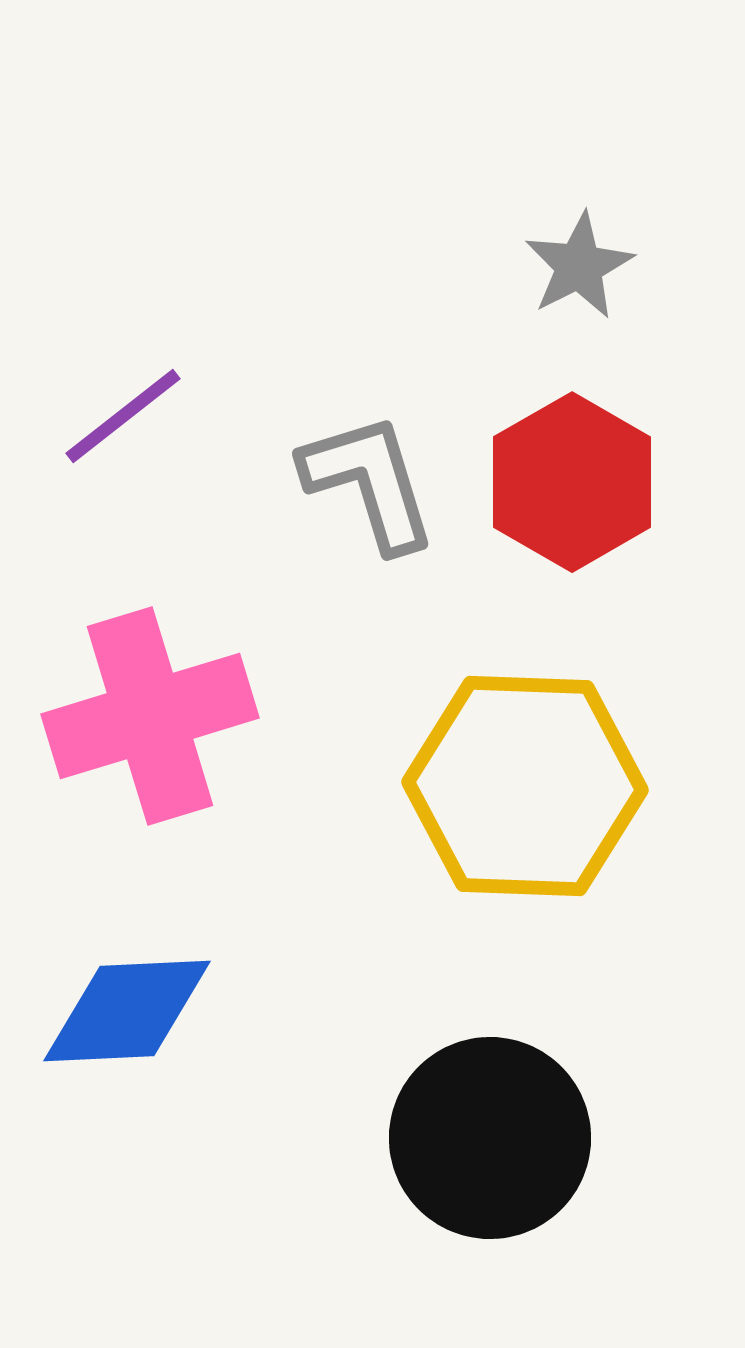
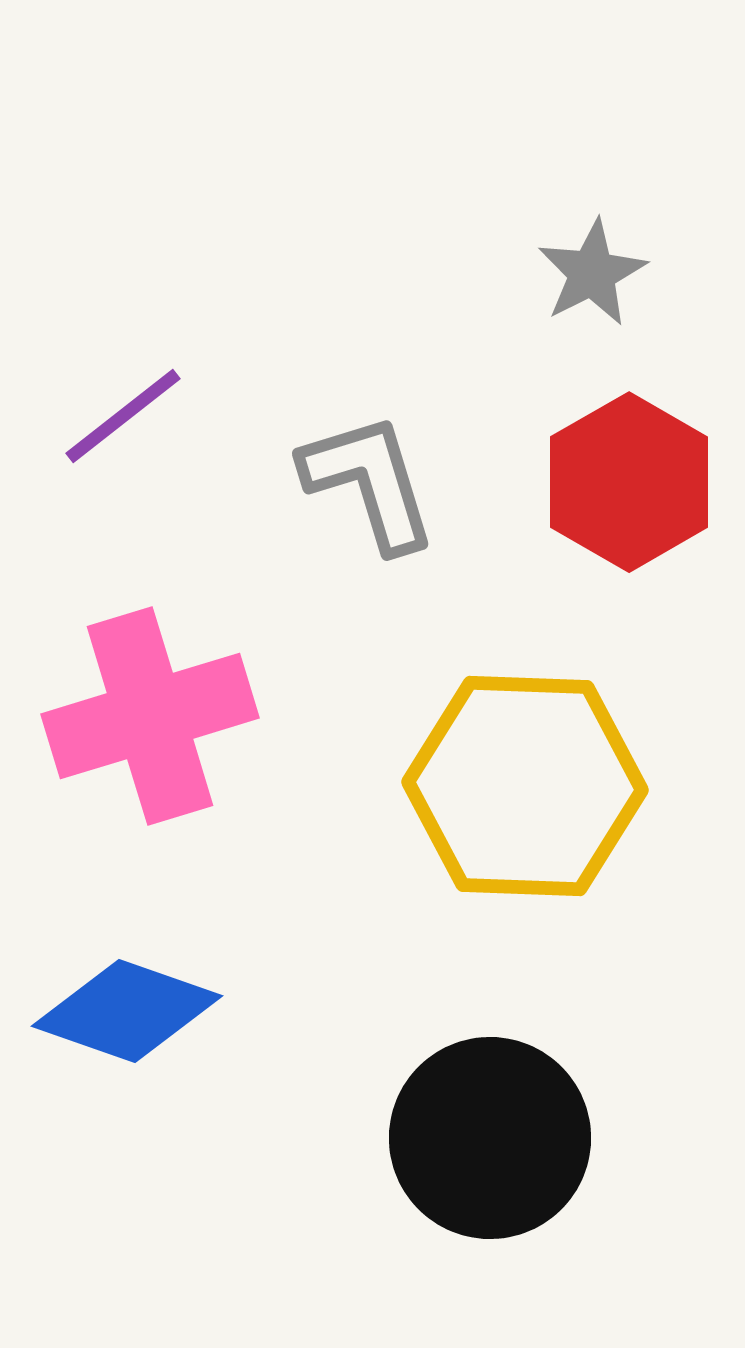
gray star: moved 13 px right, 7 px down
red hexagon: moved 57 px right
blue diamond: rotated 22 degrees clockwise
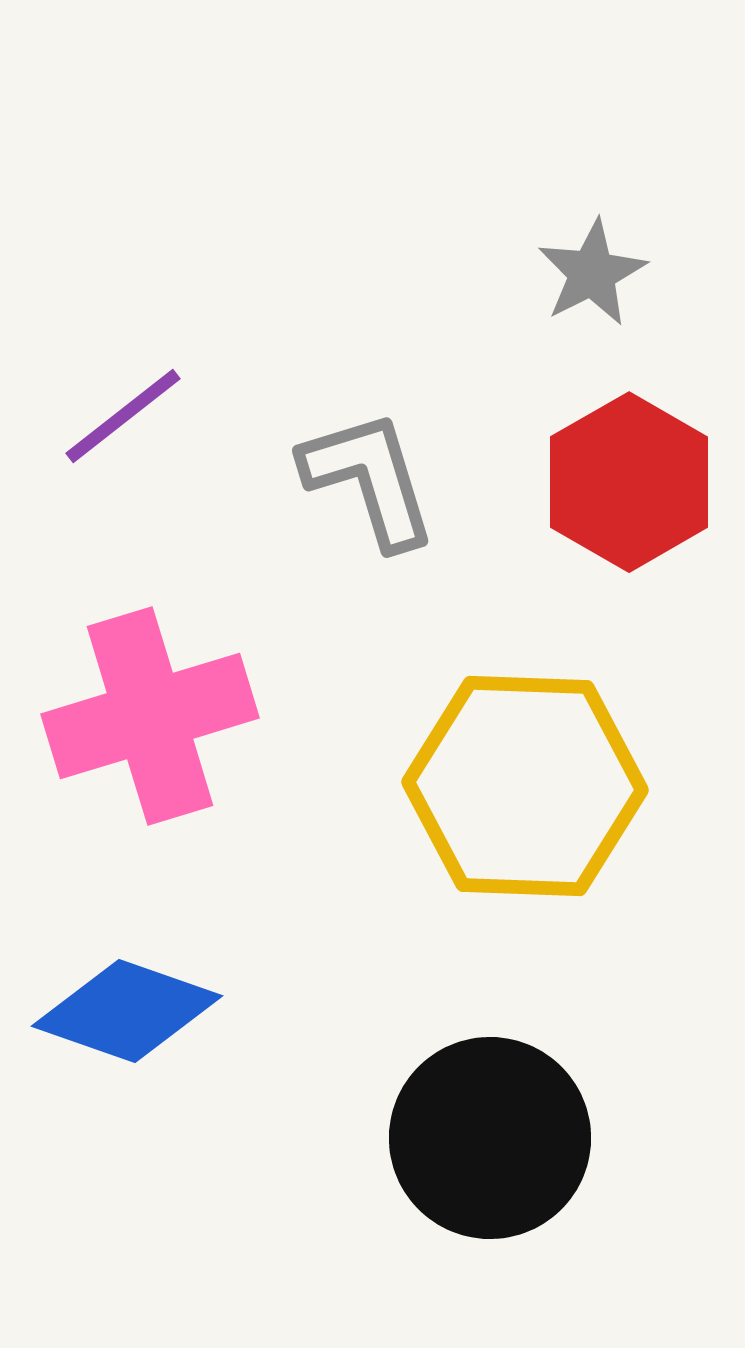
gray L-shape: moved 3 px up
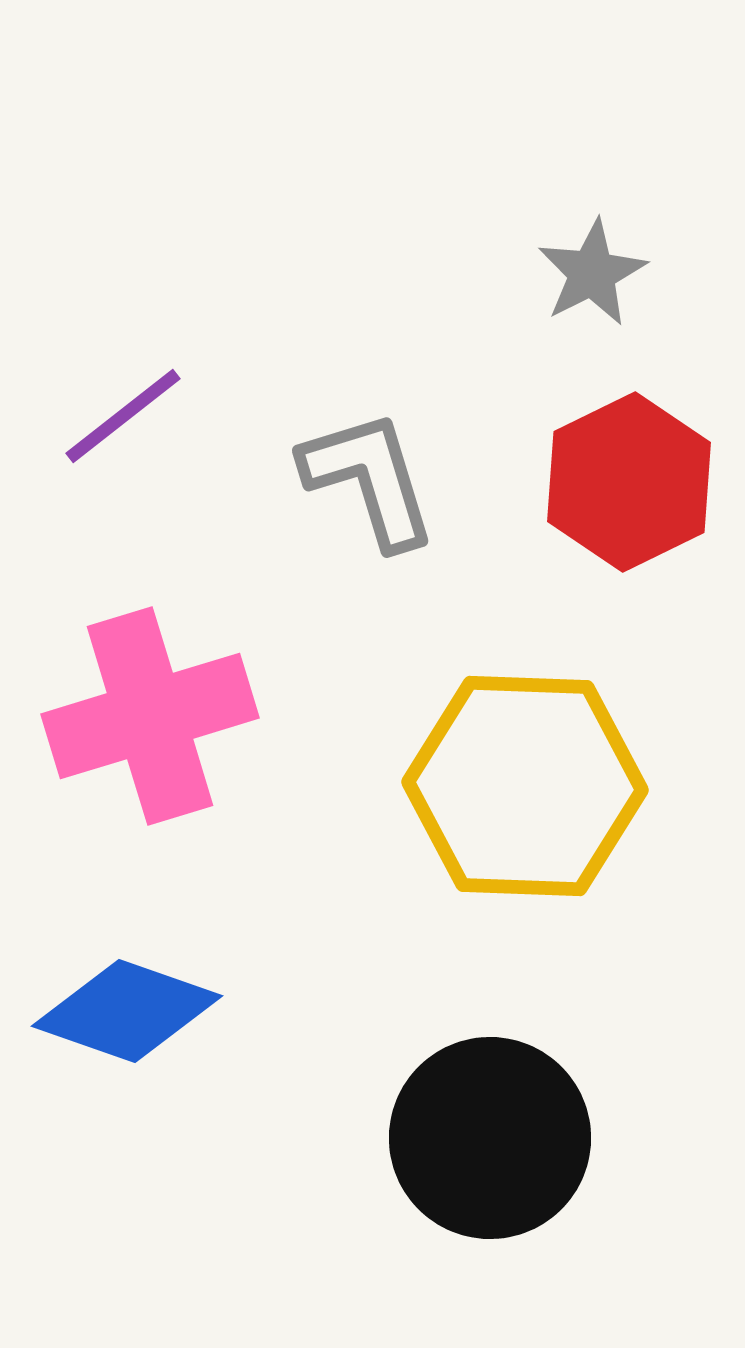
red hexagon: rotated 4 degrees clockwise
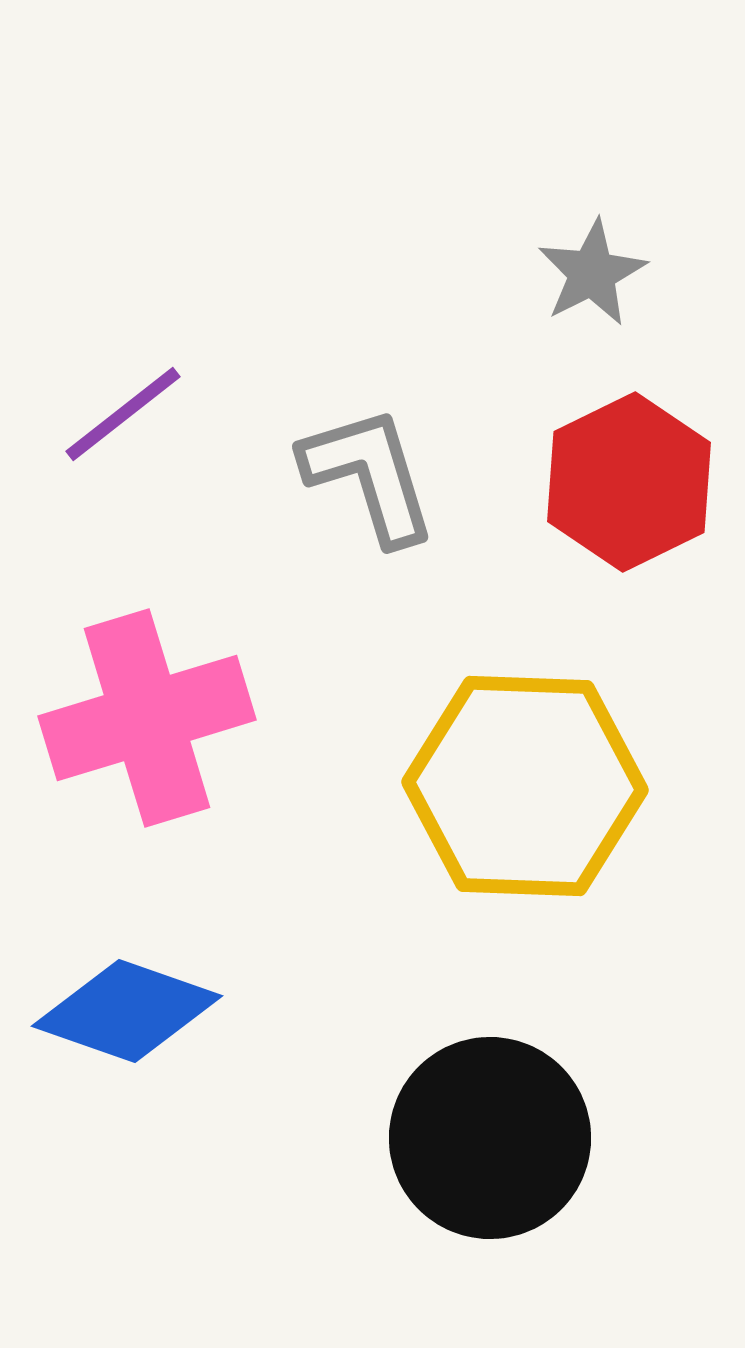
purple line: moved 2 px up
gray L-shape: moved 4 px up
pink cross: moved 3 px left, 2 px down
